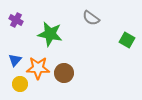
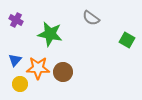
brown circle: moved 1 px left, 1 px up
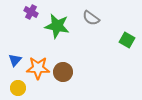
purple cross: moved 15 px right, 8 px up
green star: moved 7 px right, 8 px up
yellow circle: moved 2 px left, 4 px down
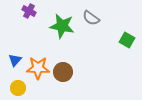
purple cross: moved 2 px left, 1 px up
green star: moved 5 px right
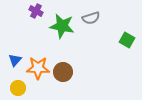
purple cross: moved 7 px right
gray semicircle: rotated 54 degrees counterclockwise
